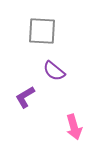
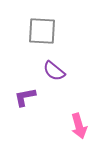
purple L-shape: rotated 20 degrees clockwise
pink arrow: moved 5 px right, 1 px up
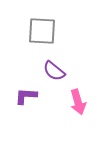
purple L-shape: moved 1 px right, 1 px up; rotated 15 degrees clockwise
pink arrow: moved 1 px left, 24 px up
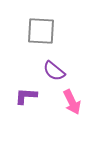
gray square: moved 1 px left
pink arrow: moved 6 px left; rotated 10 degrees counterclockwise
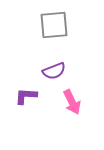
gray square: moved 13 px right, 6 px up; rotated 8 degrees counterclockwise
purple semicircle: rotated 60 degrees counterclockwise
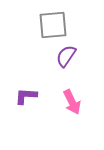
gray square: moved 1 px left
purple semicircle: moved 12 px right, 15 px up; rotated 145 degrees clockwise
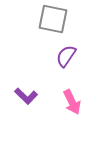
gray square: moved 6 px up; rotated 16 degrees clockwise
purple L-shape: rotated 140 degrees counterclockwise
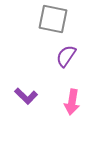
pink arrow: rotated 35 degrees clockwise
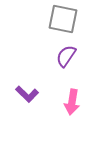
gray square: moved 10 px right
purple L-shape: moved 1 px right, 2 px up
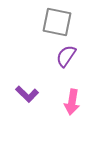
gray square: moved 6 px left, 3 px down
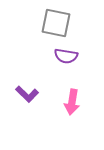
gray square: moved 1 px left, 1 px down
purple semicircle: rotated 115 degrees counterclockwise
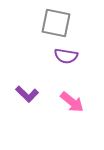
pink arrow: rotated 60 degrees counterclockwise
